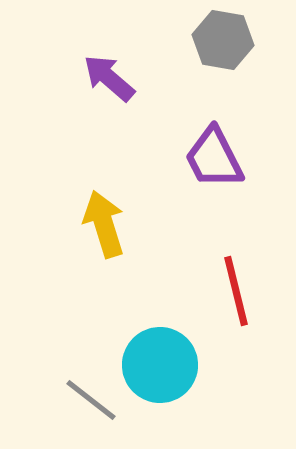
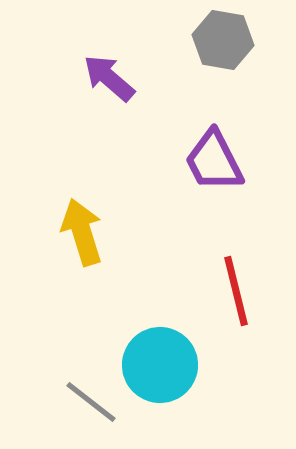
purple trapezoid: moved 3 px down
yellow arrow: moved 22 px left, 8 px down
gray line: moved 2 px down
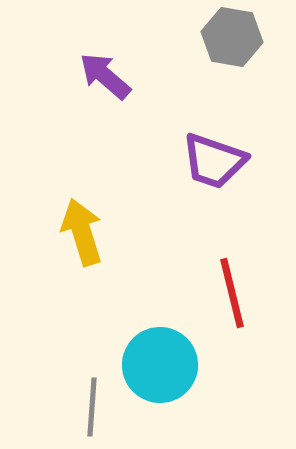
gray hexagon: moved 9 px right, 3 px up
purple arrow: moved 4 px left, 2 px up
purple trapezoid: rotated 44 degrees counterclockwise
red line: moved 4 px left, 2 px down
gray line: moved 1 px right, 5 px down; rotated 56 degrees clockwise
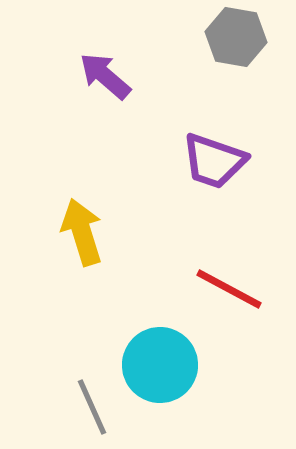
gray hexagon: moved 4 px right
red line: moved 3 px left, 4 px up; rotated 48 degrees counterclockwise
gray line: rotated 28 degrees counterclockwise
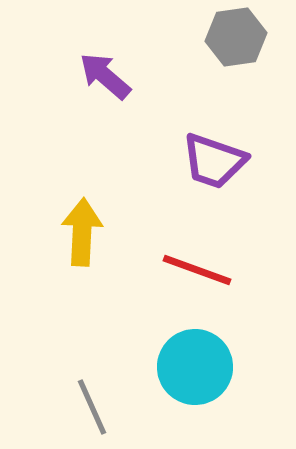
gray hexagon: rotated 18 degrees counterclockwise
yellow arrow: rotated 20 degrees clockwise
red line: moved 32 px left, 19 px up; rotated 8 degrees counterclockwise
cyan circle: moved 35 px right, 2 px down
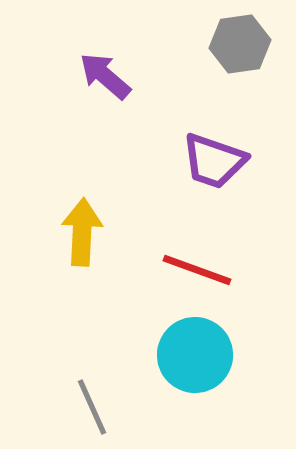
gray hexagon: moved 4 px right, 7 px down
cyan circle: moved 12 px up
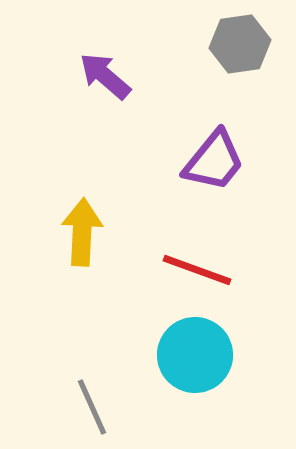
purple trapezoid: rotated 70 degrees counterclockwise
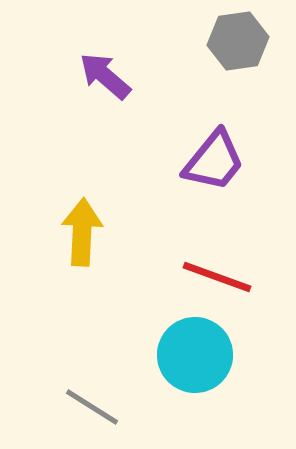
gray hexagon: moved 2 px left, 3 px up
red line: moved 20 px right, 7 px down
gray line: rotated 34 degrees counterclockwise
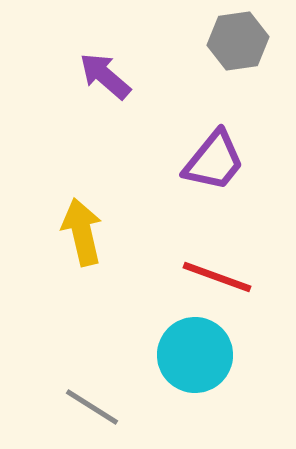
yellow arrow: rotated 16 degrees counterclockwise
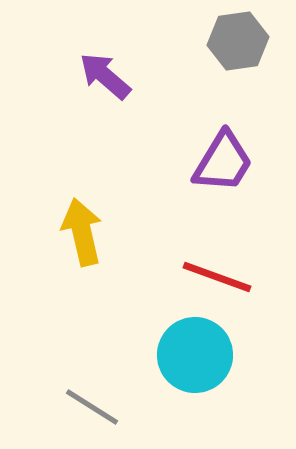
purple trapezoid: moved 9 px right, 1 px down; rotated 8 degrees counterclockwise
